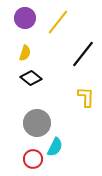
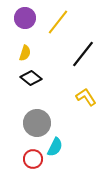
yellow L-shape: rotated 35 degrees counterclockwise
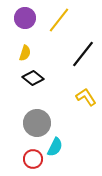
yellow line: moved 1 px right, 2 px up
black diamond: moved 2 px right
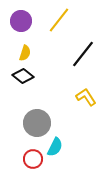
purple circle: moved 4 px left, 3 px down
black diamond: moved 10 px left, 2 px up
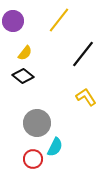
purple circle: moved 8 px left
yellow semicircle: rotated 21 degrees clockwise
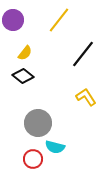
purple circle: moved 1 px up
gray circle: moved 1 px right
cyan semicircle: rotated 78 degrees clockwise
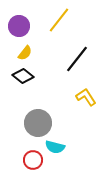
purple circle: moved 6 px right, 6 px down
black line: moved 6 px left, 5 px down
red circle: moved 1 px down
